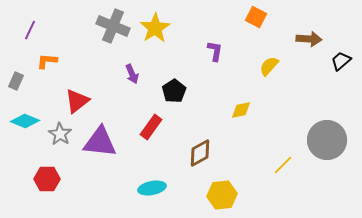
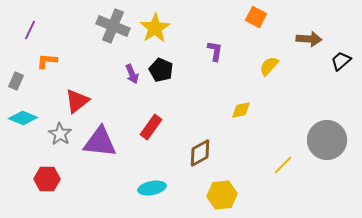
black pentagon: moved 13 px left, 21 px up; rotated 15 degrees counterclockwise
cyan diamond: moved 2 px left, 3 px up
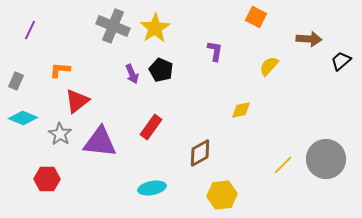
orange L-shape: moved 13 px right, 9 px down
gray circle: moved 1 px left, 19 px down
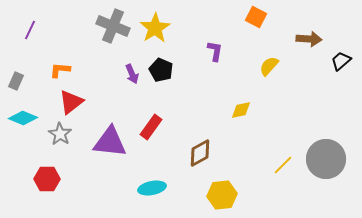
red triangle: moved 6 px left, 1 px down
purple triangle: moved 10 px right
